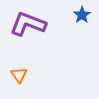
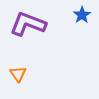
orange triangle: moved 1 px left, 1 px up
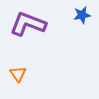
blue star: rotated 24 degrees clockwise
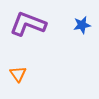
blue star: moved 10 px down
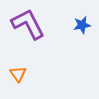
purple L-shape: rotated 42 degrees clockwise
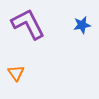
orange triangle: moved 2 px left, 1 px up
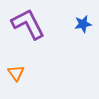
blue star: moved 1 px right, 1 px up
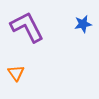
purple L-shape: moved 1 px left, 3 px down
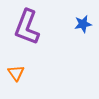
purple L-shape: rotated 132 degrees counterclockwise
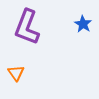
blue star: rotated 30 degrees counterclockwise
